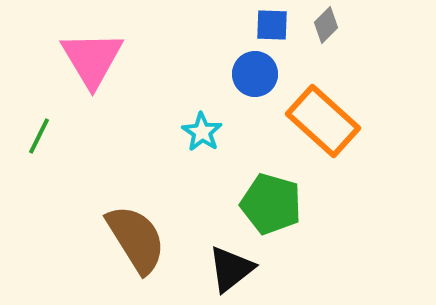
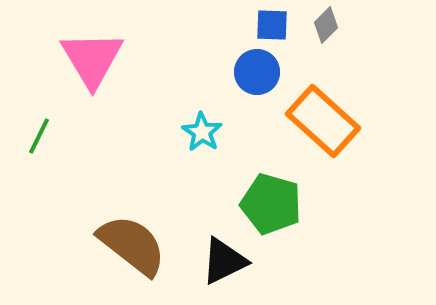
blue circle: moved 2 px right, 2 px up
brown semicircle: moved 4 px left, 6 px down; rotated 20 degrees counterclockwise
black triangle: moved 7 px left, 8 px up; rotated 12 degrees clockwise
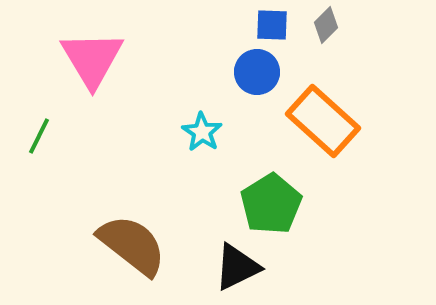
green pentagon: rotated 24 degrees clockwise
black triangle: moved 13 px right, 6 px down
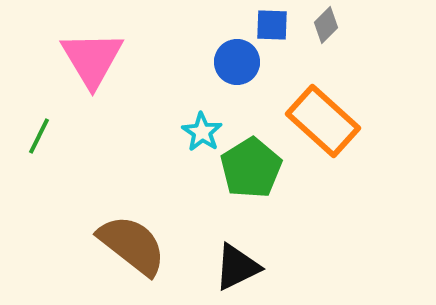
blue circle: moved 20 px left, 10 px up
green pentagon: moved 20 px left, 36 px up
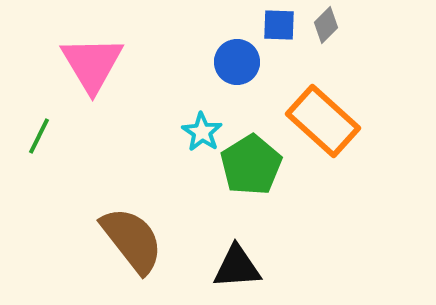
blue square: moved 7 px right
pink triangle: moved 5 px down
green pentagon: moved 3 px up
brown semicircle: moved 5 px up; rotated 14 degrees clockwise
black triangle: rotated 22 degrees clockwise
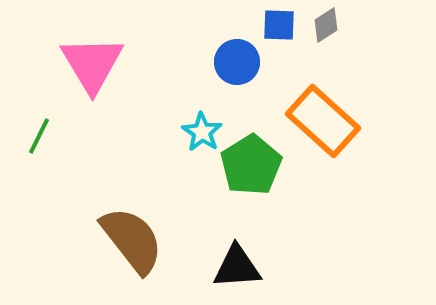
gray diamond: rotated 12 degrees clockwise
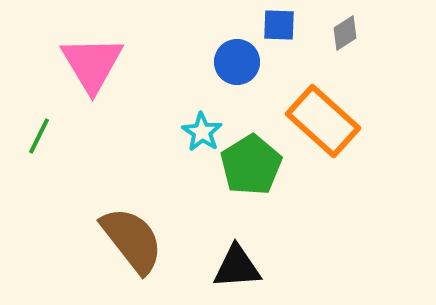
gray diamond: moved 19 px right, 8 px down
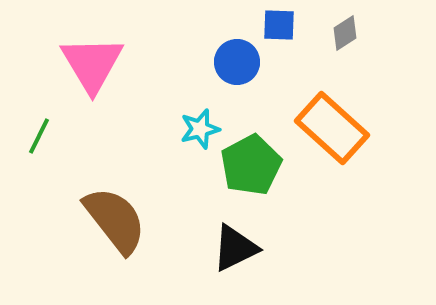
orange rectangle: moved 9 px right, 7 px down
cyan star: moved 2 px left, 3 px up; rotated 24 degrees clockwise
green pentagon: rotated 4 degrees clockwise
brown semicircle: moved 17 px left, 20 px up
black triangle: moved 2 px left, 19 px up; rotated 22 degrees counterclockwise
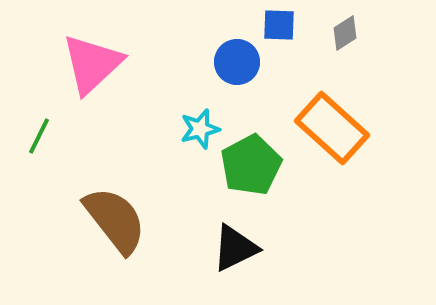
pink triangle: rotated 18 degrees clockwise
